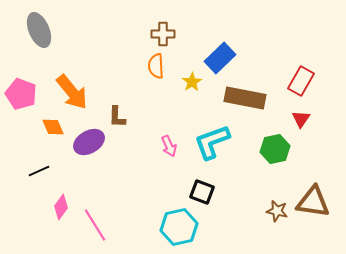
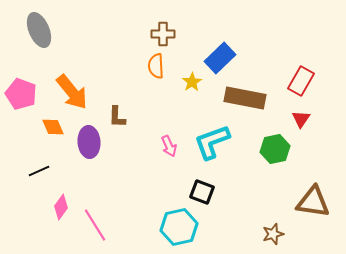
purple ellipse: rotated 64 degrees counterclockwise
brown star: moved 4 px left, 23 px down; rotated 30 degrees counterclockwise
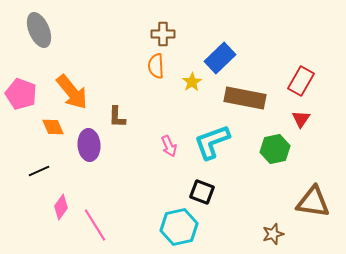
purple ellipse: moved 3 px down
